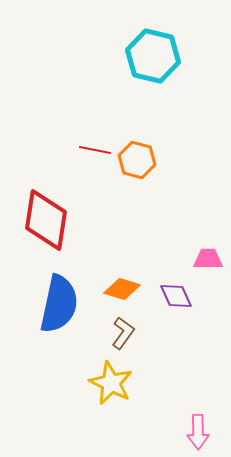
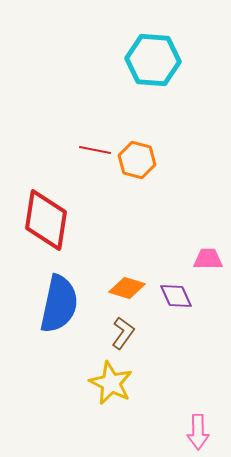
cyan hexagon: moved 4 px down; rotated 10 degrees counterclockwise
orange diamond: moved 5 px right, 1 px up
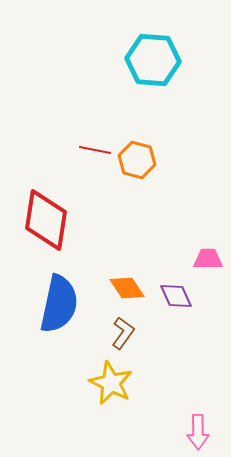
orange diamond: rotated 39 degrees clockwise
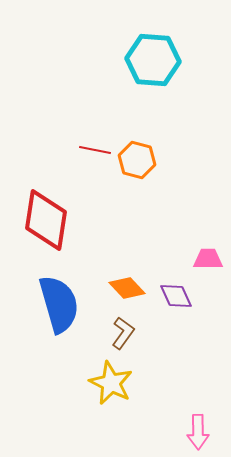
orange diamond: rotated 9 degrees counterclockwise
blue semicircle: rotated 28 degrees counterclockwise
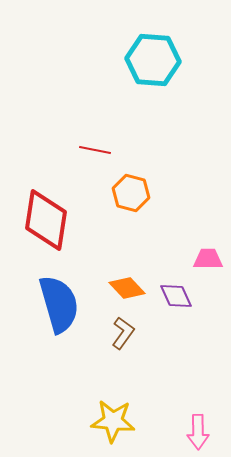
orange hexagon: moved 6 px left, 33 px down
yellow star: moved 2 px right, 38 px down; rotated 21 degrees counterclockwise
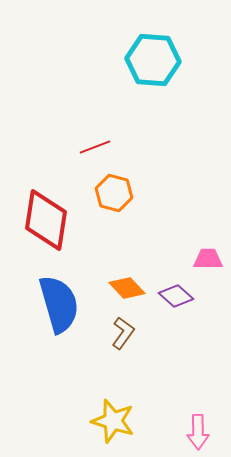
red line: moved 3 px up; rotated 32 degrees counterclockwise
orange hexagon: moved 17 px left
purple diamond: rotated 24 degrees counterclockwise
yellow star: rotated 12 degrees clockwise
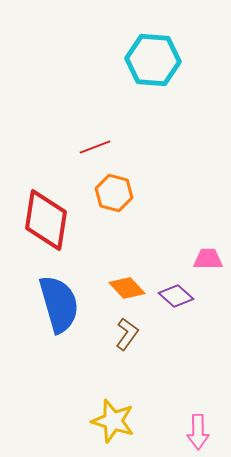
brown L-shape: moved 4 px right, 1 px down
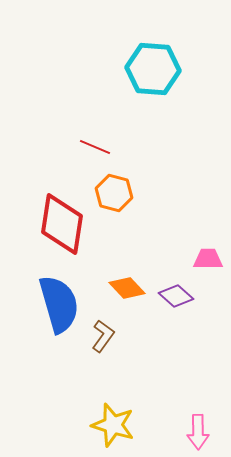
cyan hexagon: moved 9 px down
red line: rotated 44 degrees clockwise
red diamond: moved 16 px right, 4 px down
brown L-shape: moved 24 px left, 2 px down
yellow star: moved 4 px down
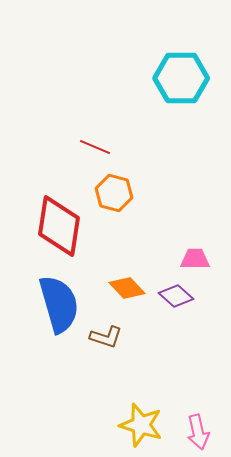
cyan hexagon: moved 28 px right, 9 px down; rotated 4 degrees counterclockwise
red diamond: moved 3 px left, 2 px down
pink trapezoid: moved 13 px left
brown L-shape: moved 3 px right, 1 px down; rotated 72 degrees clockwise
yellow star: moved 28 px right
pink arrow: rotated 12 degrees counterclockwise
